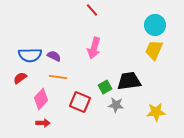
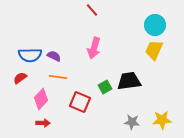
gray star: moved 16 px right, 17 px down
yellow star: moved 6 px right, 8 px down
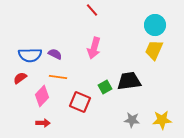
purple semicircle: moved 1 px right, 2 px up
pink diamond: moved 1 px right, 3 px up
gray star: moved 2 px up
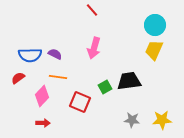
red semicircle: moved 2 px left
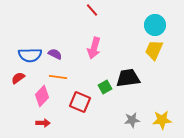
black trapezoid: moved 1 px left, 3 px up
gray star: rotated 14 degrees counterclockwise
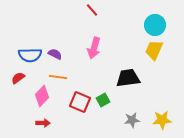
green square: moved 2 px left, 13 px down
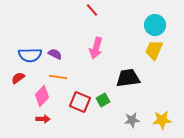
pink arrow: moved 2 px right
red arrow: moved 4 px up
